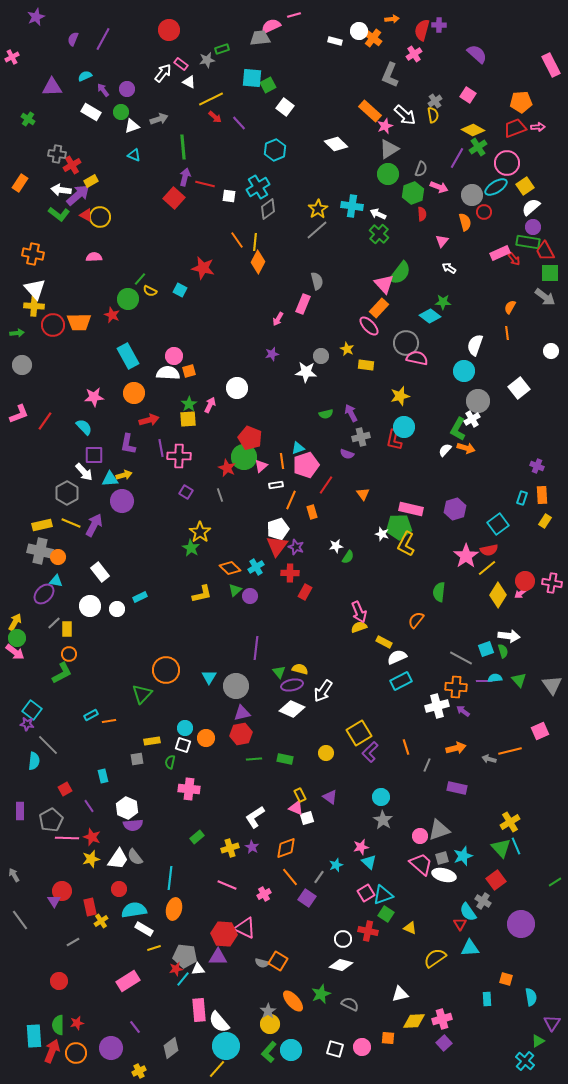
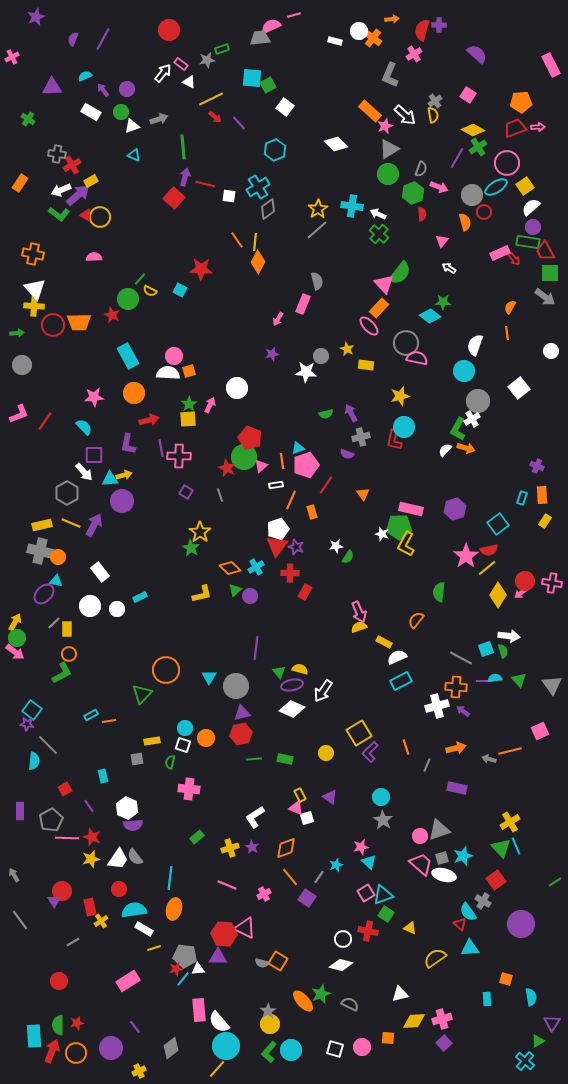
white arrow at (61, 190): rotated 30 degrees counterclockwise
red star at (203, 268): moved 2 px left, 1 px down; rotated 10 degrees counterclockwise
red triangle at (460, 924): rotated 16 degrees counterclockwise
orange ellipse at (293, 1001): moved 10 px right
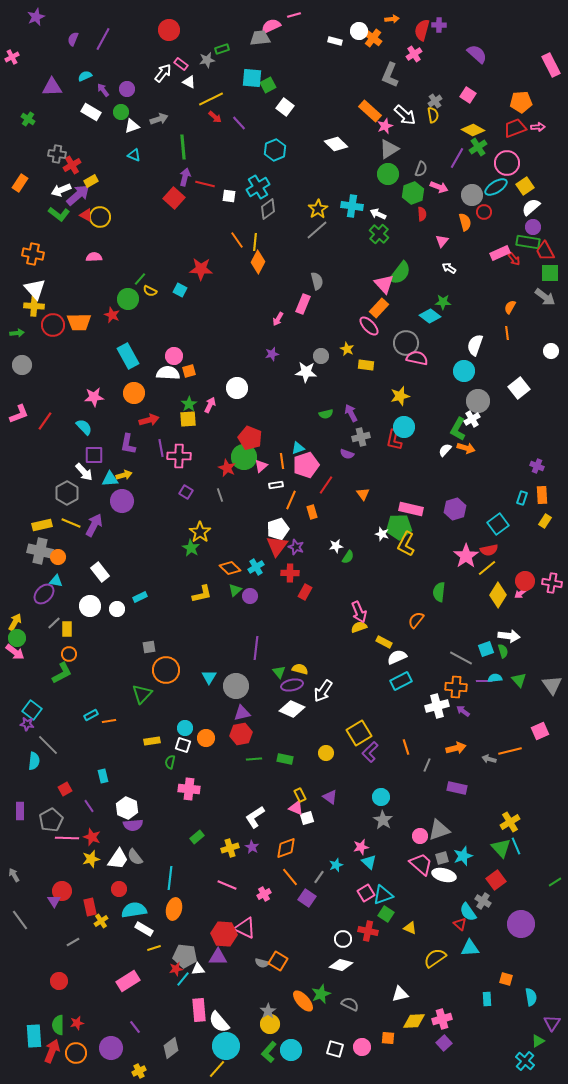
gray square at (137, 759): moved 12 px right, 112 px up
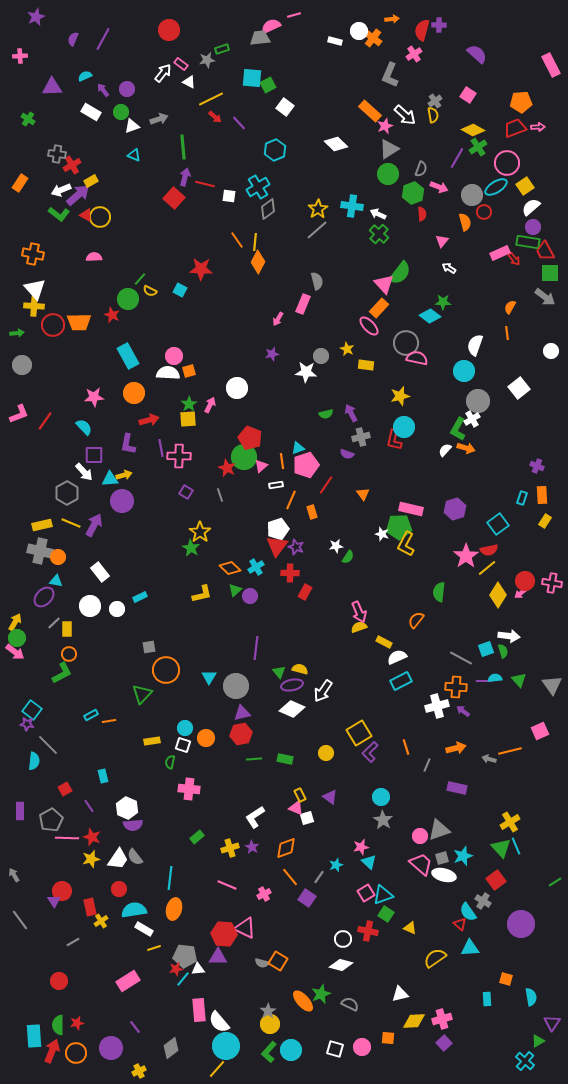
pink cross at (12, 57): moved 8 px right, 1 px up; rotated 24 degrees clockwise
purple ellipse at (44, 594): moved 3 px down
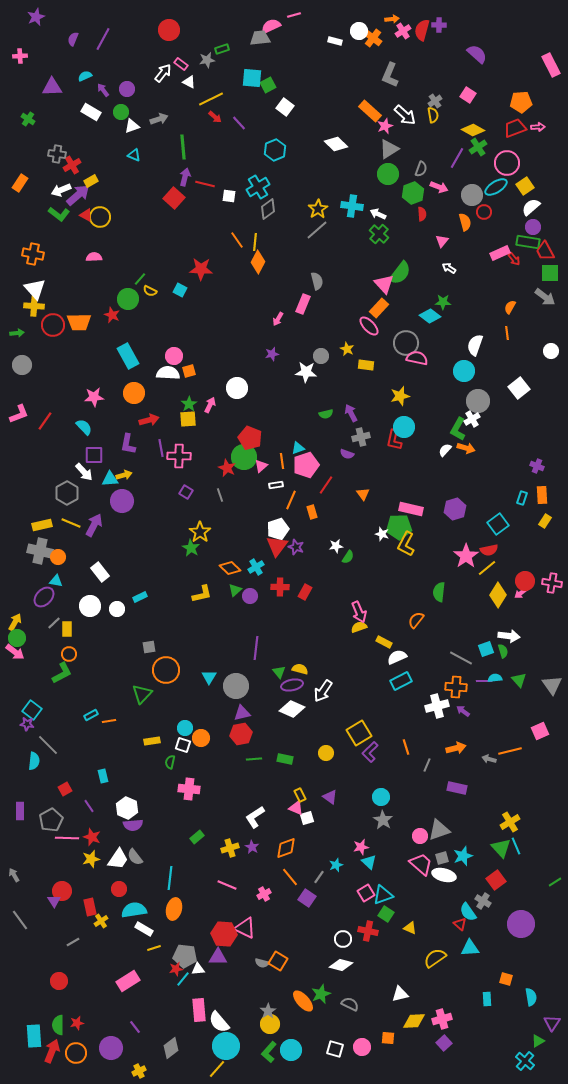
pink cross at (414, 54): moved 11 px left, 23 px up
red cross at (290, 573): moved 10 px left, 14 px down
orange circle at (206, 738): moved 5 px left
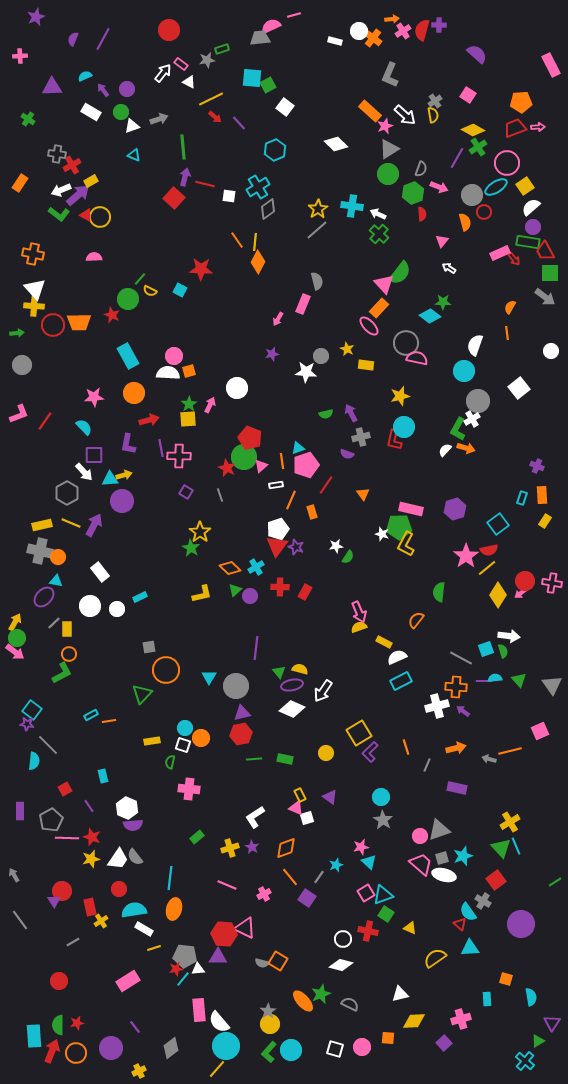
pink cross at (442, 1019): moved 19 px right
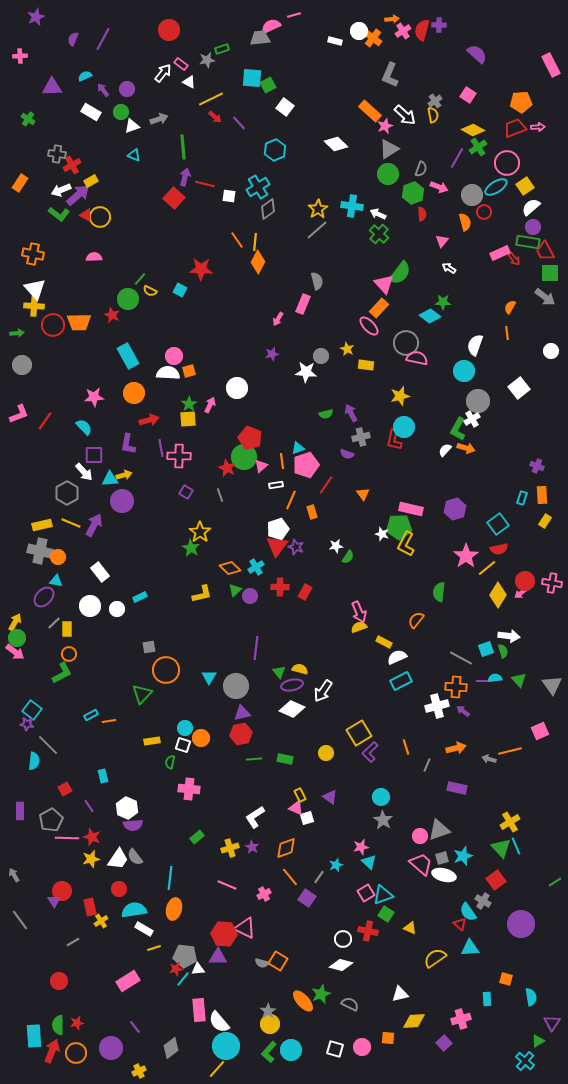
red semicircle at (489, 550): moved 10 px right, 1 px up
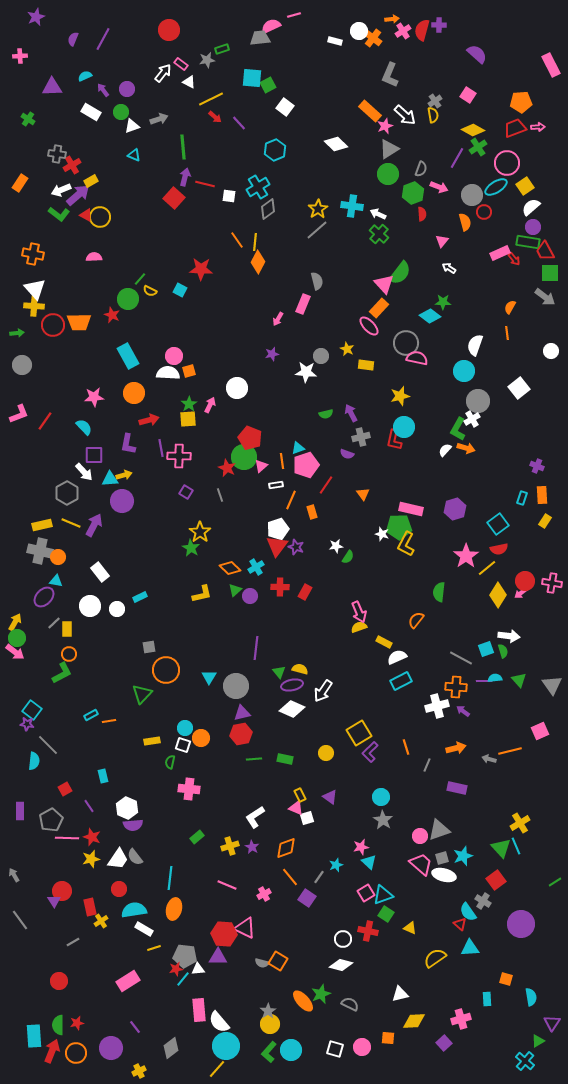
yellow cross at (510, 822): moved 10 px right, 1 px down
yellow cross at (230, 848): moved 2 px up
